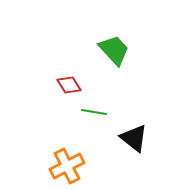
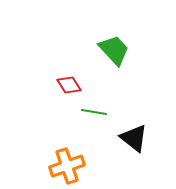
orange cross: rotated 8 degrees clockwise
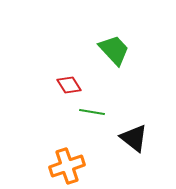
green line: moved 2 px left
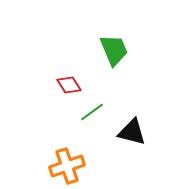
green trapezoid: rotated 20 degrees clockwise
green line: rotated 45 degrees counterclockwise
black triangle: moved 2 px left, 6 px up; rotated 24 degrees counterclockwise
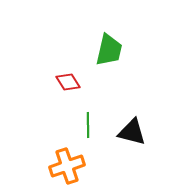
green trapezoid: moved 5 px left; rotated 36 degrees clockwise
red diamond: moved 1 px left, 3 px up
green line: moved 4 px left, 13 px down; rotated 55 degrees counterclockwise
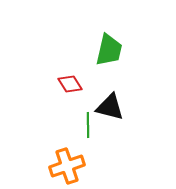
red diamond: moved 2 px right, 2 px down
black triangle: moved 22 px left, 25 px up
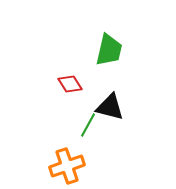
green line: rotated 30 degrees clockwise
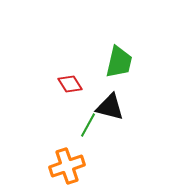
green trapezoid: moved 10 px right, 12 px down
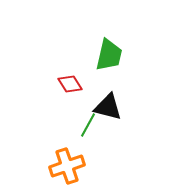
green trapezoid: moved 10 px left, 7 px up
black triangle: moved 2 px left
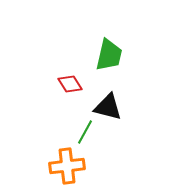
green line: moved 3 px left, 7 px down
orange cross: rotated 12 degrees clockwise
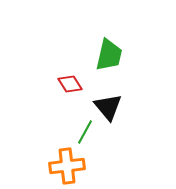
black triangle: rotated 36 degrees clockwise
